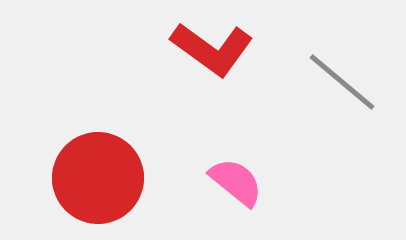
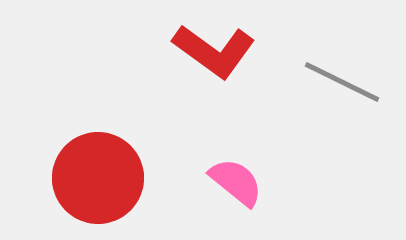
red L-shape: moved 2 px right, 2 px down
gray line: rotated 14 degrees counterclockwise
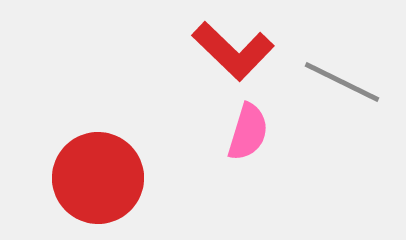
red L-shape: moved 19 px right; rotated 8 degrees clockwise
pink semicircle: moved 12 px right, 50 px up; rotated 68 degrees clockwise
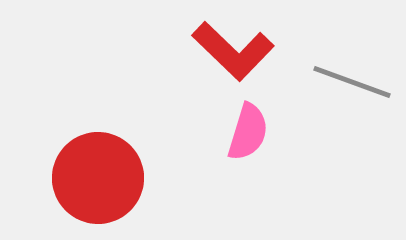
gray line: moved 10 px right; rotated 6 degrees counterclockwise
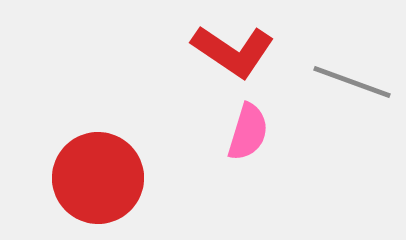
red L-shape: rotated 10 degrees counterclockwise
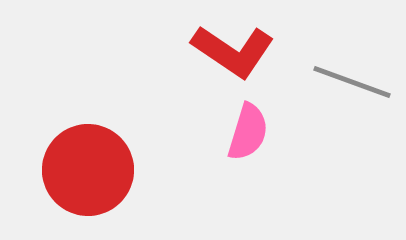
red circle: moved 10 px left, 8 px up
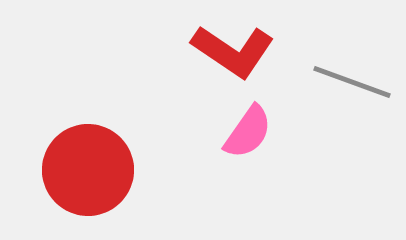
pink semicircle: rotated 18 degrees clockwise
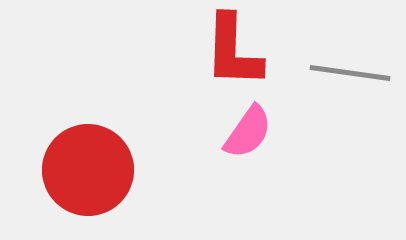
red L-shape: rotated 58 degrees clockwise
gray line: moved 2 px left, 9 px up; rotated 12 degrees counterclockwise
